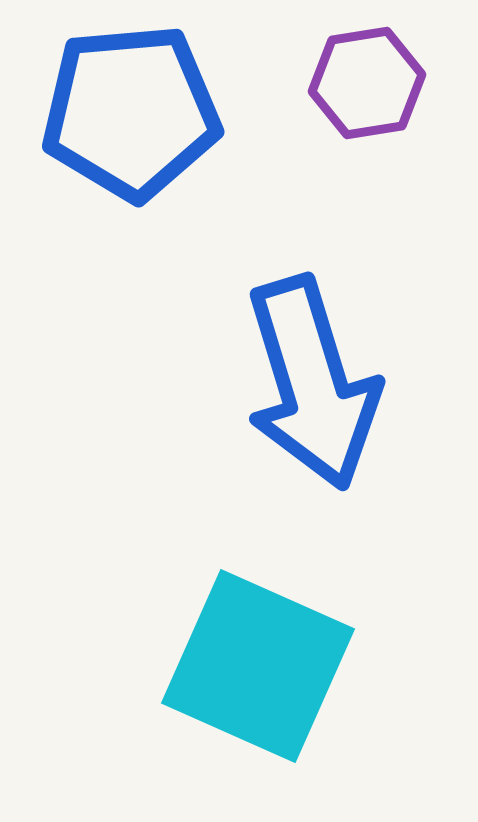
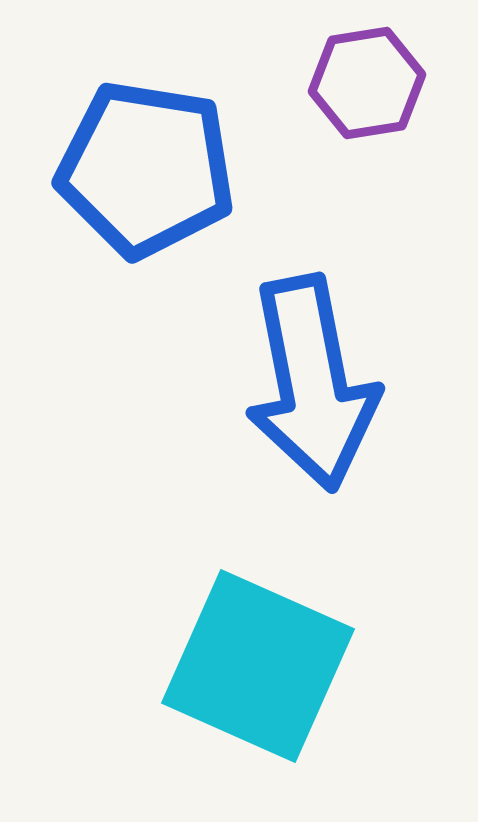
blue pentagon: moved 15 px right, 57 px down; rotated 14 degrees clockwise
blue arrow: rotated 6 degrees clockwise
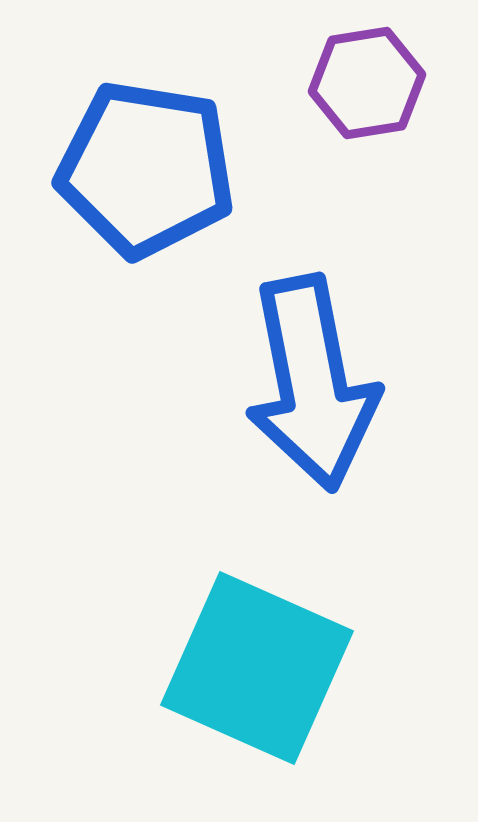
cyan square: moved 1 px left, 2 px down
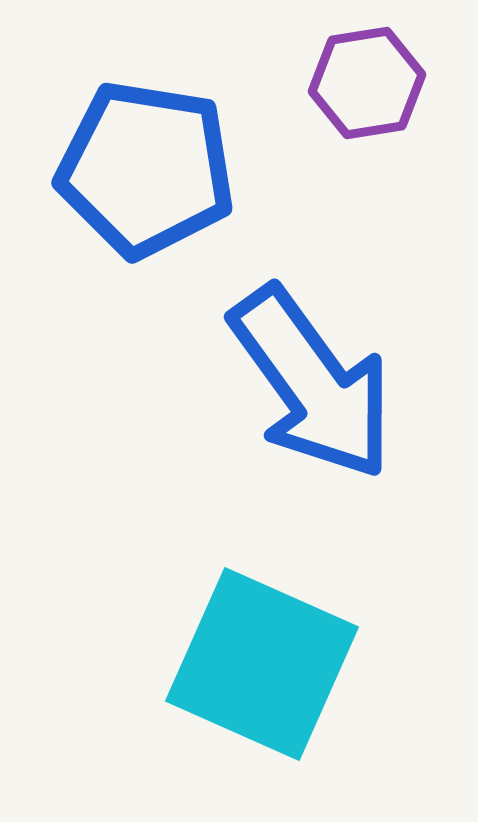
blue arrow: rotated 25 degrees counterclockwise
cyan square: moved 5 px right, 4 px up
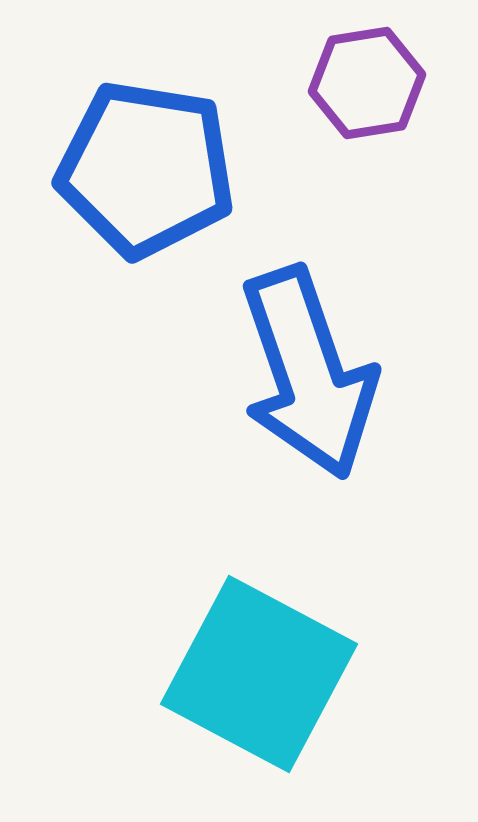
blue arrow: moved 4 px left, 10 px up; rotated 17 degrees clockwise
cyan square: moved 3 px left, 10 px down; rotated 4 degrees clockwise
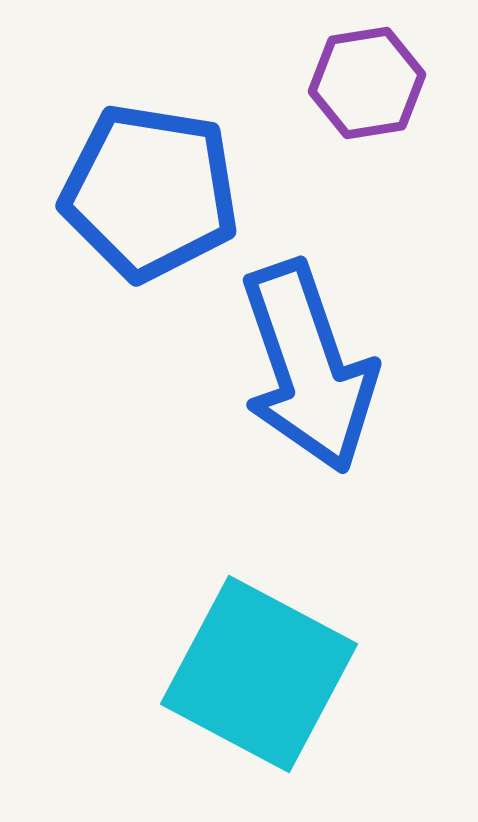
blue pentagon: moved 4 px right, 23 px down
blue arrow: moved 6 px up
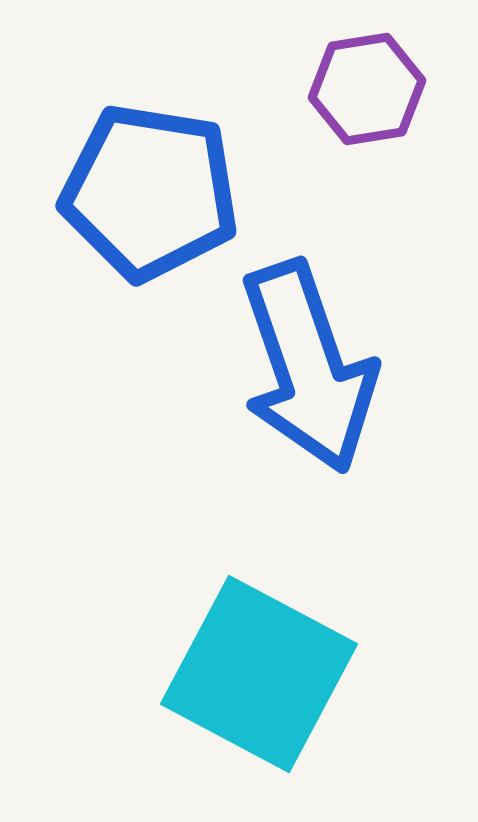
purple hexagon: moved 6 px down
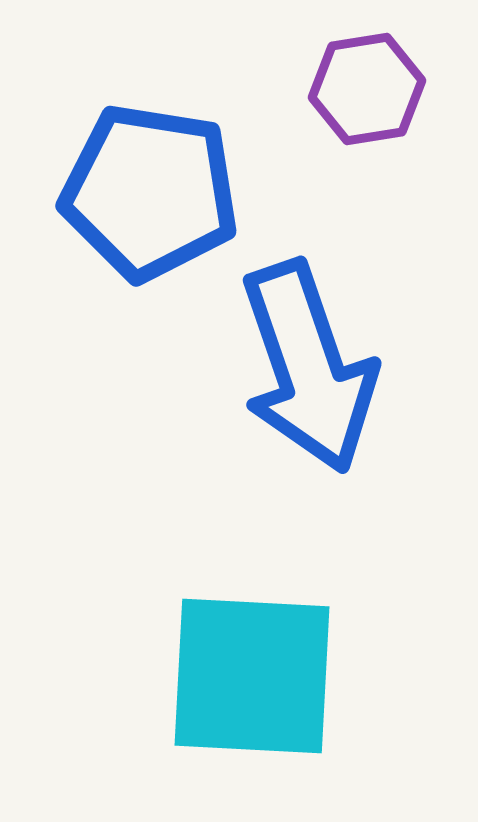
cyan square: moved 7 px left, 2 px down; rotated 25 degrees counterclockwise
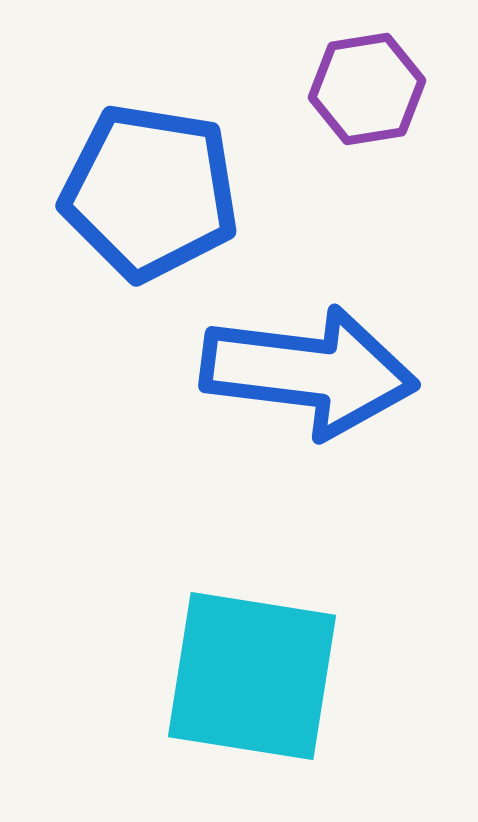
blue arrow: moved 1 px right, 5 px down; rotated 64 degrees counterclockwise
cyan square: rotated 6 degrees clockwise
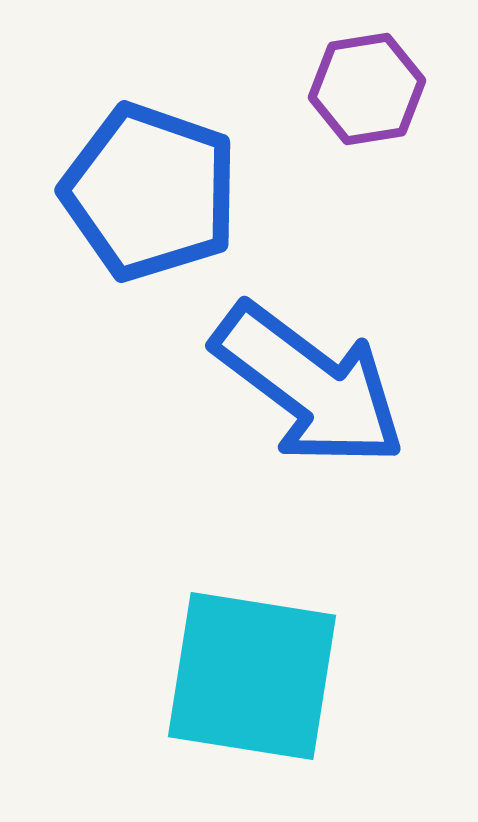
blue pentagon: rotated 10 degrees clockwise
blue arrow: moved 13 px down; rotated 30 degrees clockwise
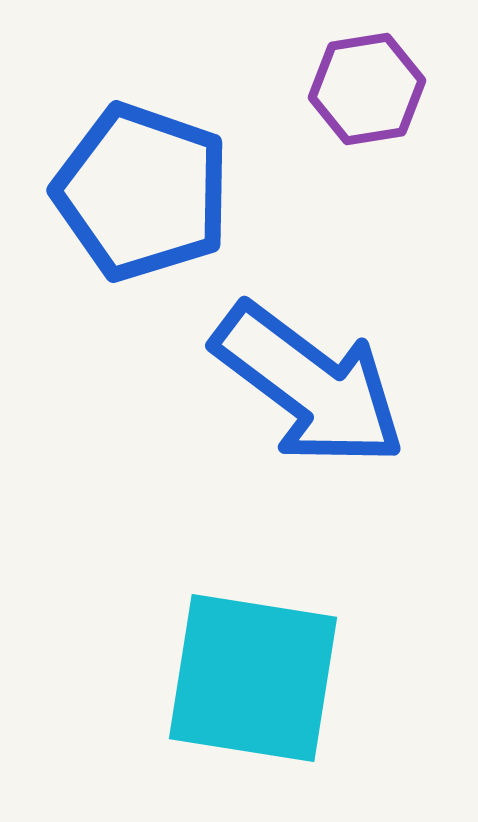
blue pentagon: moved 8 px left
cyan square: moved 1 px right, 2 px down
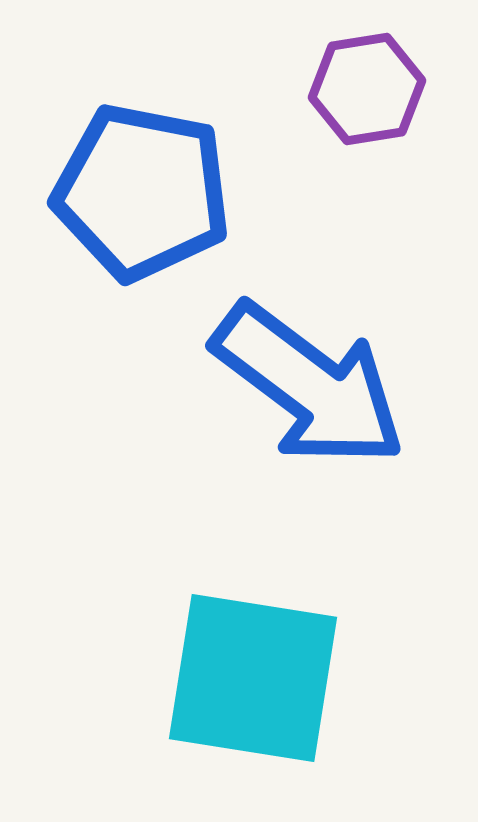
blue pentagon: rotated 8 degrees counterclockwise
